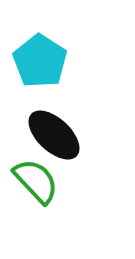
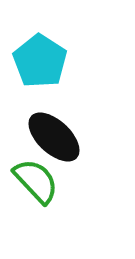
black ellipse: moved 2 px down
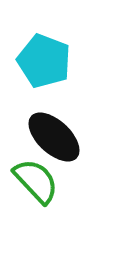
cyan pentagon: moved 4 px right; rotated 12 degrees counterclockwise
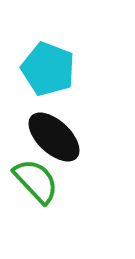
cyan pentagon: moved 4 px right, 8 px down
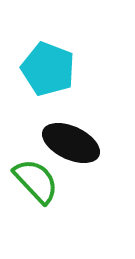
black ellipse: moved 17 px right, 6 px down; rotated 18 degrees counterclockwise
